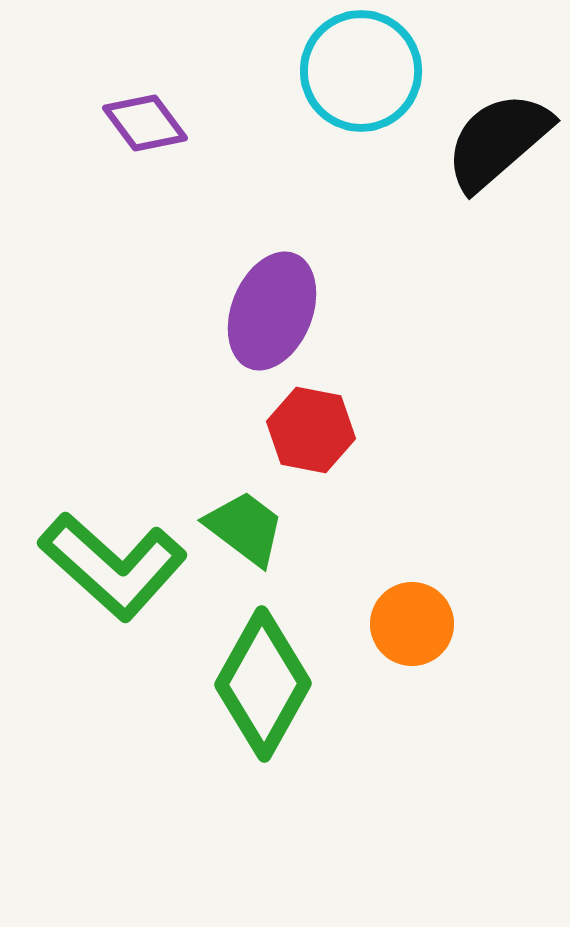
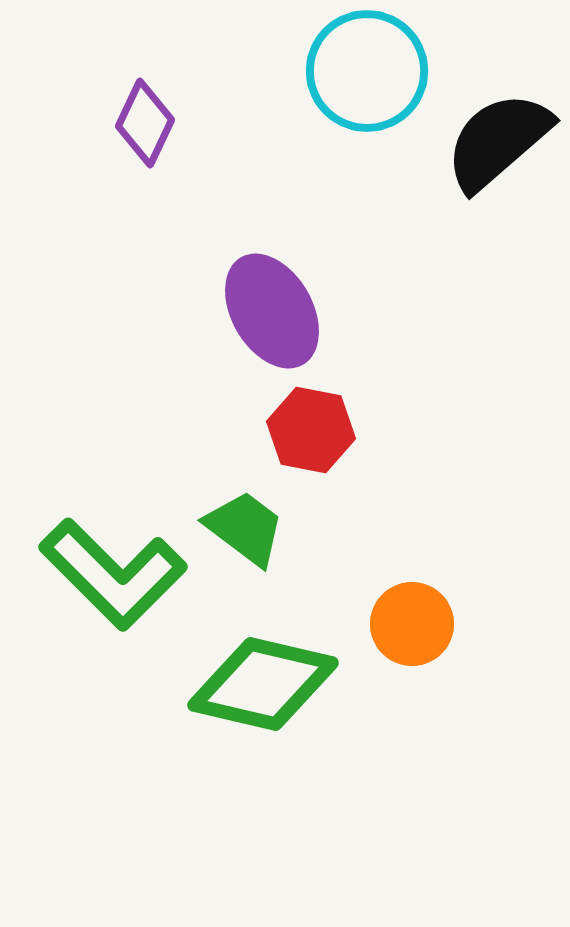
cyan circle: moved 6 px right
purple diamond: rotated 62 degrees clockwise
purple ellipse: rotated 52 degrees counterclockwise
green L-shape: moved 8 px down; rotated 3 degrees clockwise
green diamond: rotated 74 degrees clockwise
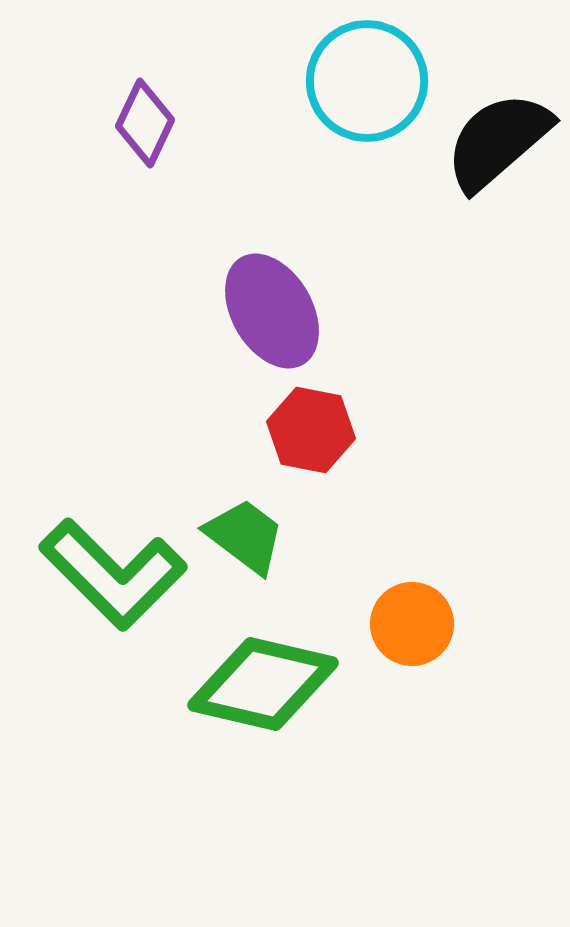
cyan circle: moved 10 px down
green trapezoid: moved 8 px down
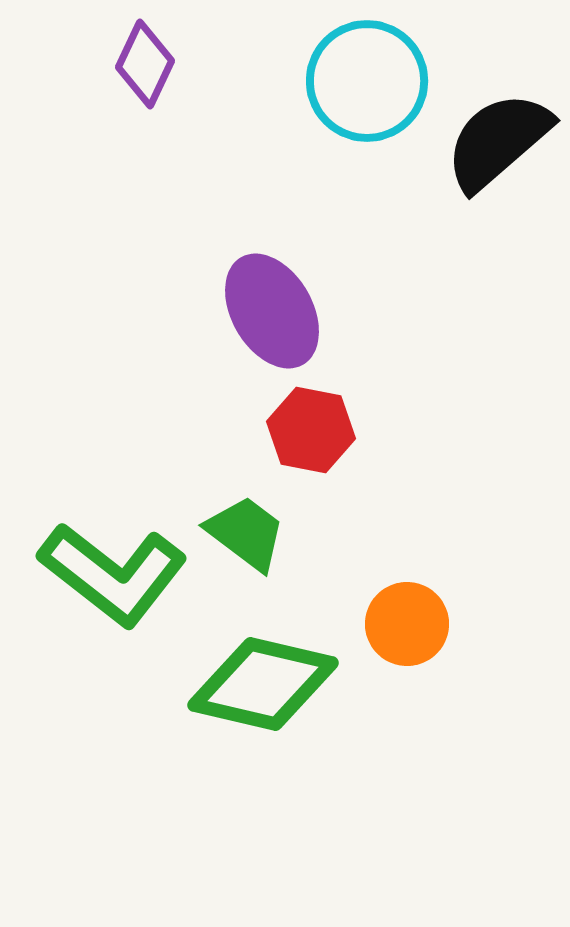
purple diamond: moved 59 px up
green trapezoid: moved 1 px right, 3 px up
green L-shape: rotated 7 degrees counterclockwise
orange circle: moved 5 px left
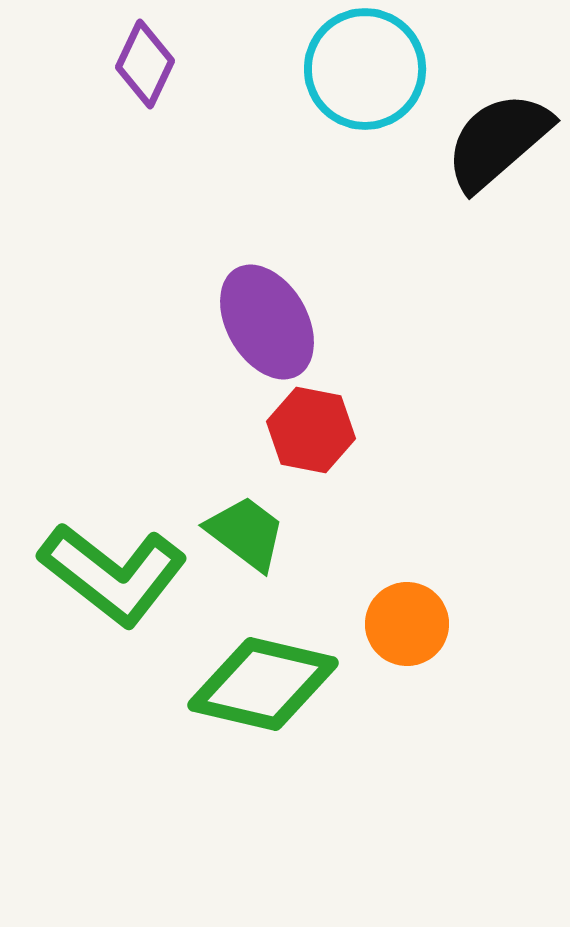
cyan circle: moved 2 px left, 12 px up
purple ellipse: moved 5 px left, 11 px down
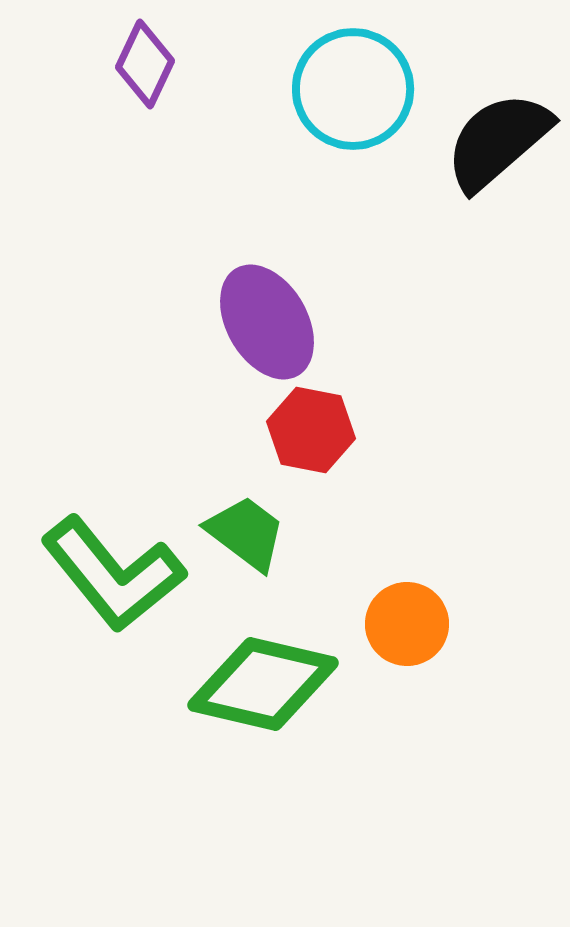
cyan circle: moved 12 px left, 20 px down
green L-shape: rotated 13 degrees clockwise
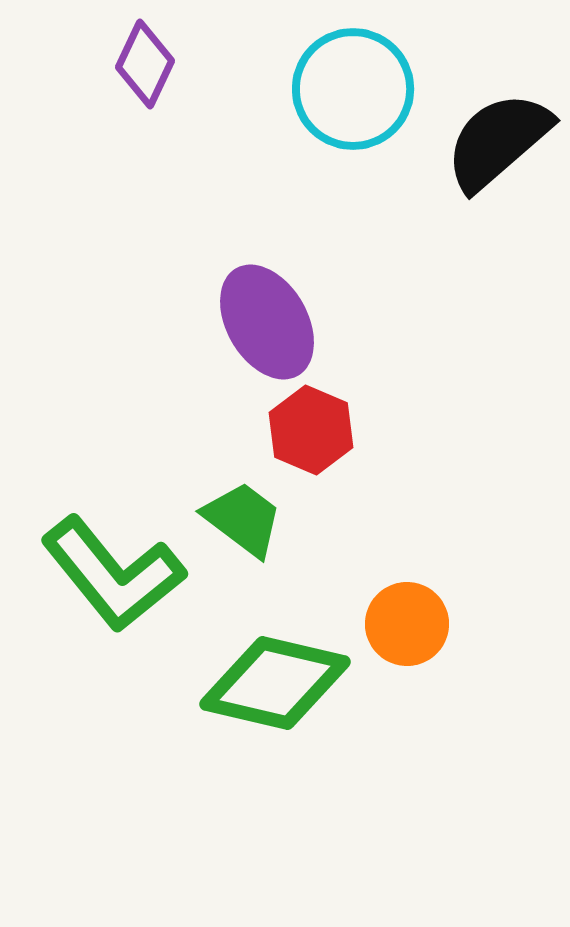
red hexagon: rotated 12 degrees clockwise
green trapezoid: moved 3 px left, 14 px up
green diamond: moved 12 px right, 1 px up
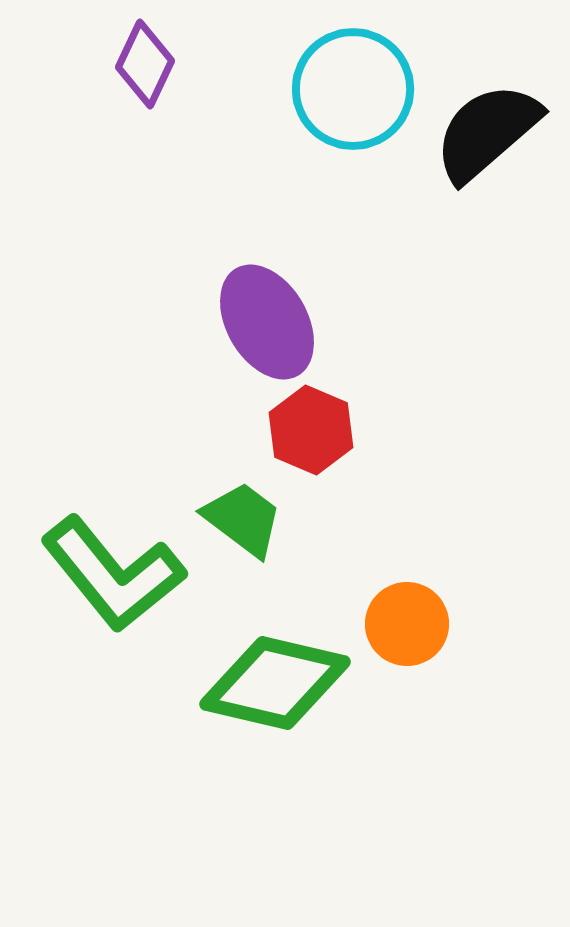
black semicircle: moved 11 px left, 9 px up
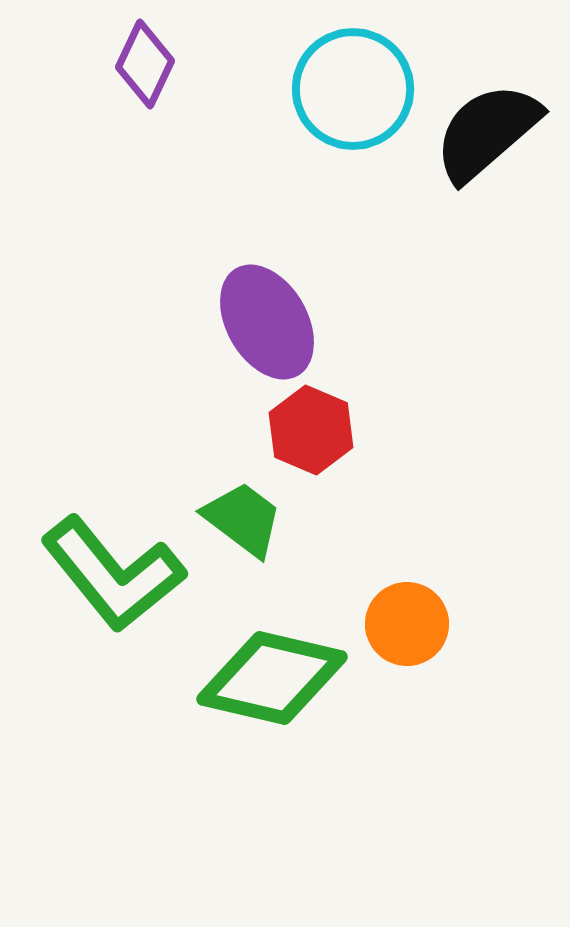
green diamond: moved 3 px left, 5 px up
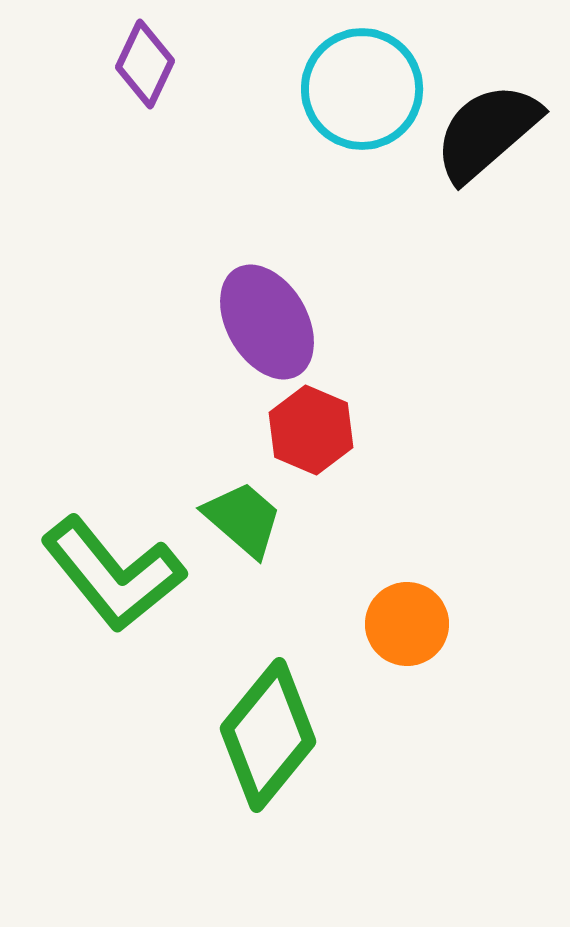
cyan circle: moved 9 px right
green trapezoid: rotated 4 degrees clockwise
green diamond: moved 4 px left, 57 px down; rotated 64 degrees counterclockwise
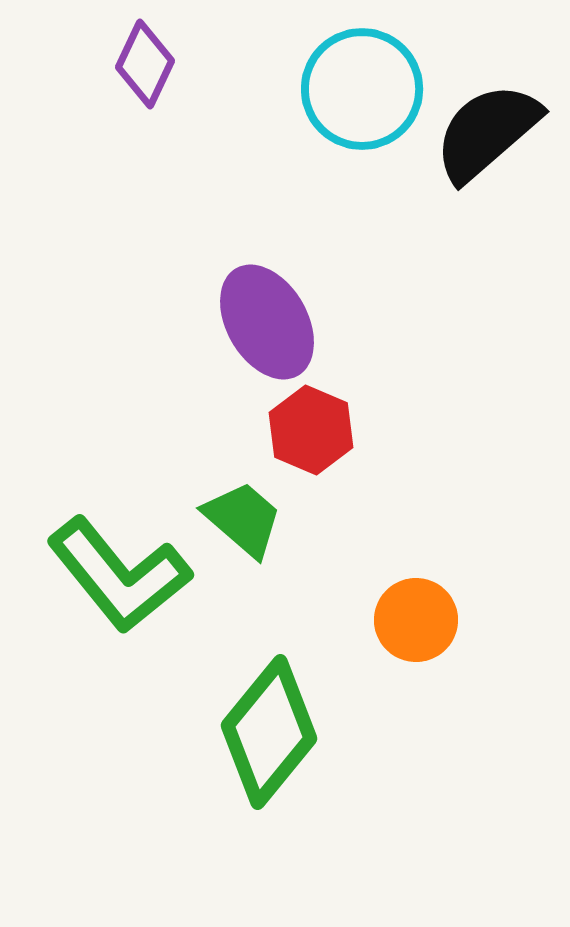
green L-shape: moved 6 px right, 1 px down
orange circle: moved 9 px right, 4 px up
green diamond: moved 1 px right, 3 px up
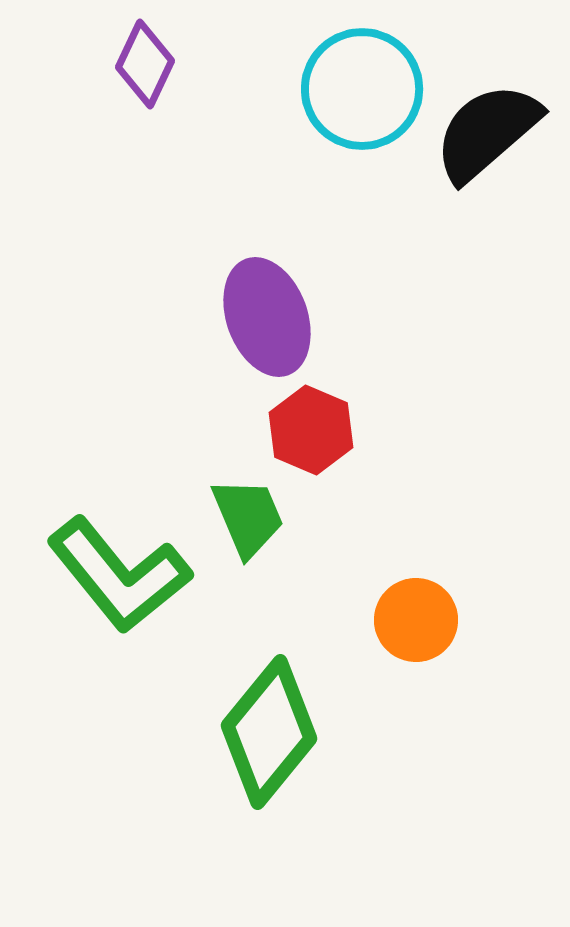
purple ellipse: moved 5 px up; rotated 10 degrees clockwise
green trapezoid: moved 5 px right, 2 px up; rotated 26 degrees clockwise
